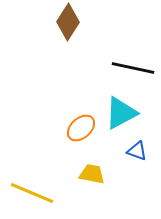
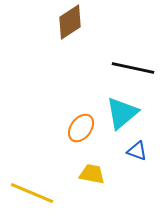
brown diamond: moved 2 px right; rotated 24 degrees clockwise
cyan triangle: moved 1 px right; rotated 12 degrees counterclockwise
orange ellipse: rotated 12 degrees counterclockwise
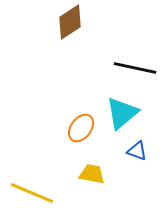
black line: moved 2 px right
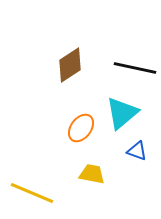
brown diamond: moved 43 px down
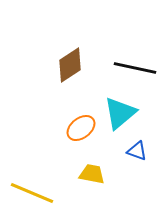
cyan triangle: moved 2 px left
orange ellipse: rotated 16 degrees clockwise
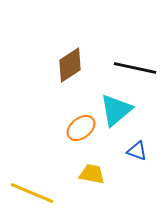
cyan triangle: moved 4 px left, 3 px up
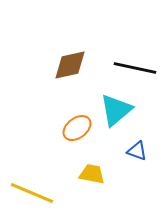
brown diamond: rotated 21 degrees clockwise
orange ellipse: moved 4 px left
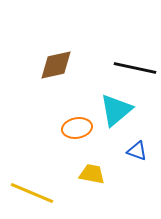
brown diamond: moved 14 px left
orange ellipse: rotated 28 degrees clockwise
